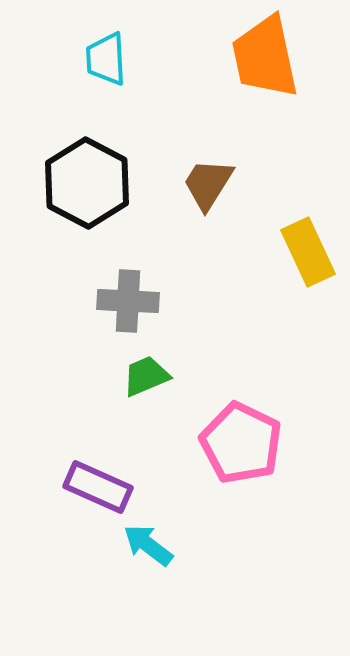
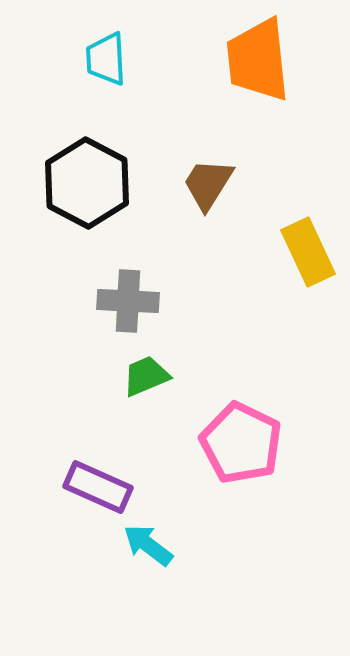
orange trapezoid: moved 7 px left, 3 px down; rotated 6 degrees clockwise
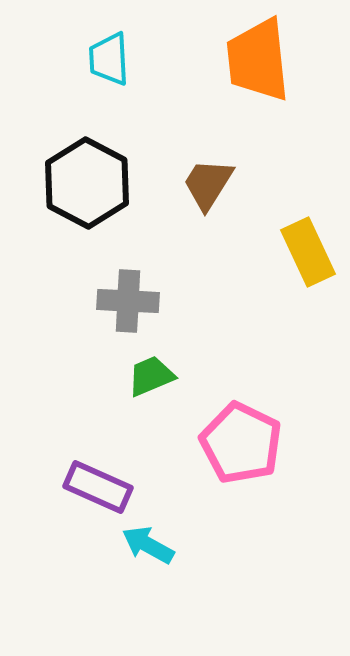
cyan trapezoid: moved 3 px right
green trapezoid: moved 5 px right
cyan arrow: rotated 8 degrees counterclockwise
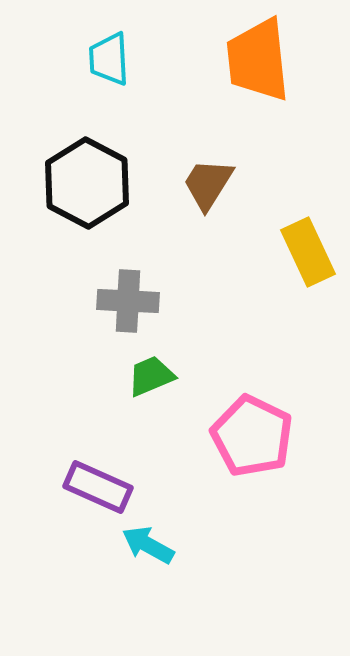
pink pentagon: moved 11 px right, 7 px up
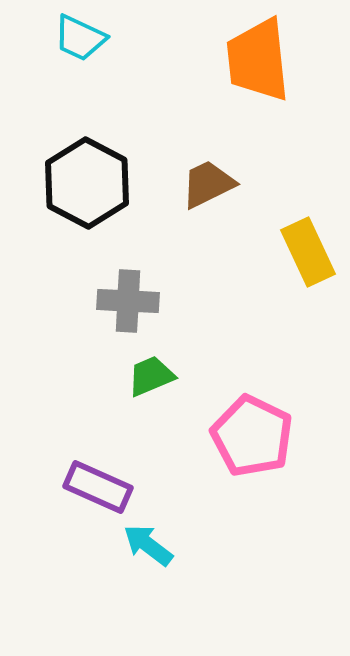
cyan trapezoid: moved 29 px left, 21 px up; rotated 62 degrees counterclockwise
brown trapezoid: rotated 32 degrees clockwise
cyan arrow: rotated 8 degrees clockwise
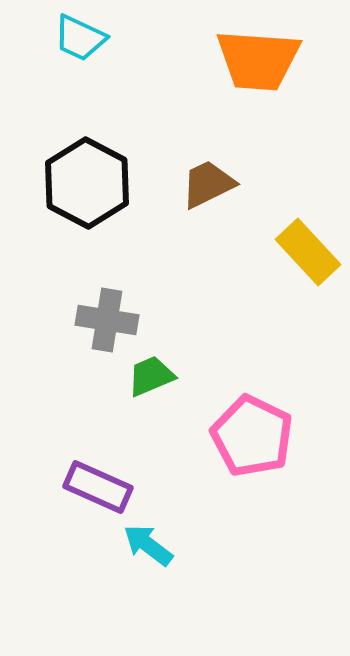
orange trapezoid: rotated 80 degrees counterclockwise
yellow rectangle: rotated 18 degrees counterclockwise
gray cross: moved 21 px left, 19 px down; rotated 6 degrees clockwise
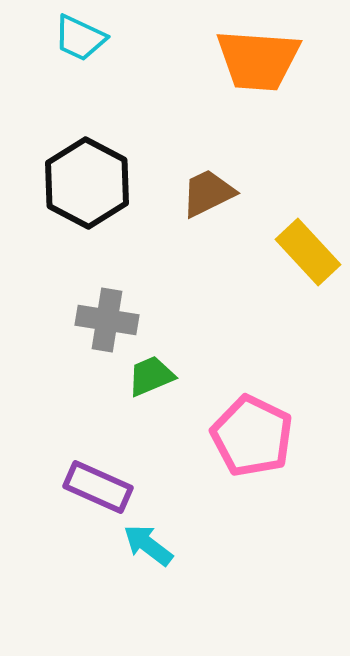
brown trapezoid: moved 9 px down
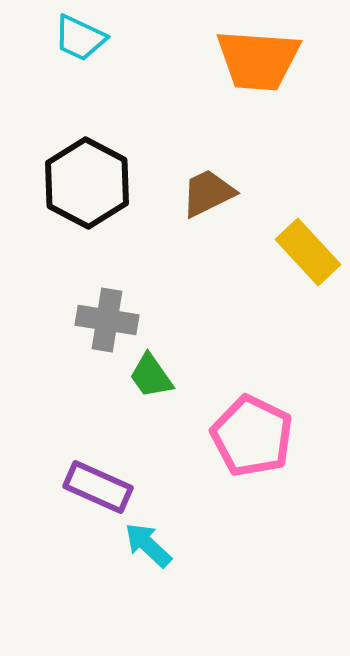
green trapezoid: rotated 102 degrees counterclockwise
cyan arrow: rotated 6 degrees clockwise
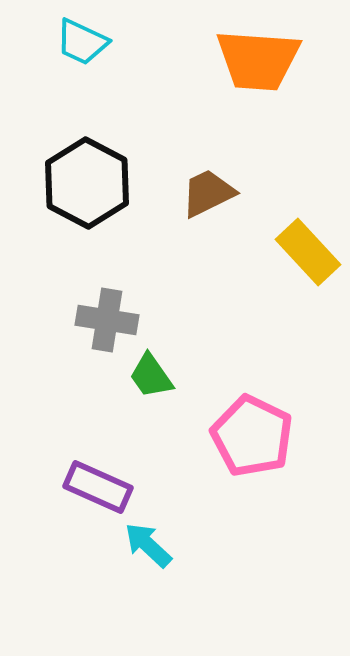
cyan trapezoid: moved 2 px right, 4 px down
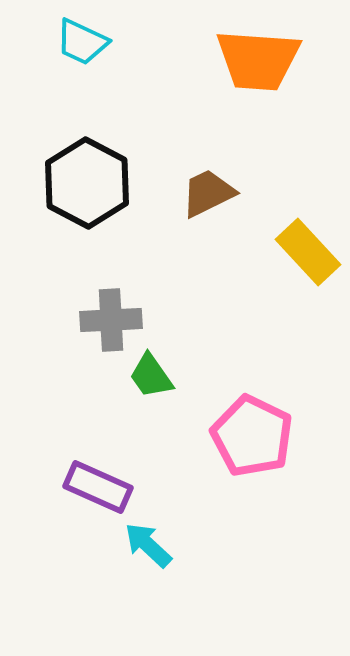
gray cross: moved 4 px right; rotated 12 degrees counterclockwise
